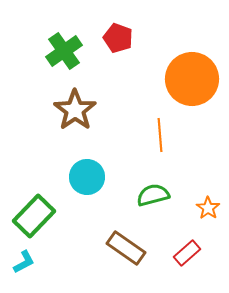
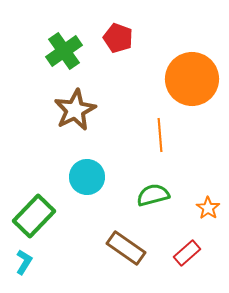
brown star: rotated 9 degrees clockwise
cyan L-shape: rotated 30 degrees counterclockwise
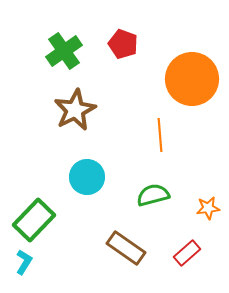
red pentagon: moved 5 px right, 6 px down
orange star: rotated 30 degrees clockwise
green rectangle: moved 4 px down
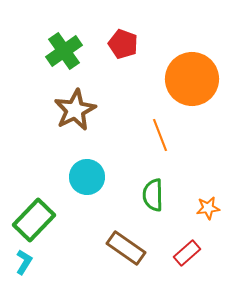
orange line: rotated 16 degrees counterclockwise
green semicircle: rotated 76 degrees counterclockwise
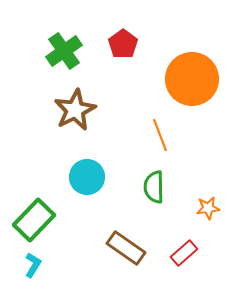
red pentagon: rotated 16 degrees clockwise
green semicircle: moved 1 px right, 8 px up
red rectangle: moved 3 px left
cyan L-shape: moved 9 px right, 3 px down
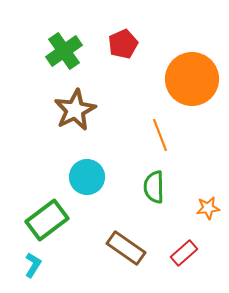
red pentagon: rotated 12 degrees clockwise
green rectangle: moved 13 px right; rotated 9 degrees clockwise
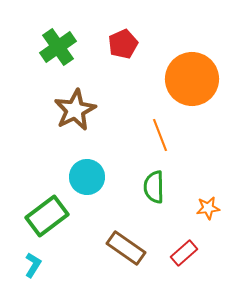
green cross: moved 6 px left, 4 px up
green rectangle: moved 4 px up
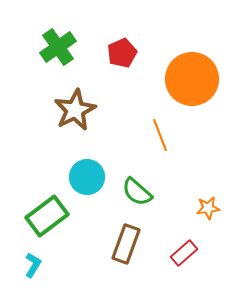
red pentagon: moved 1 px left, 9 px down
green semicircle: moved 17 px left, 5 px down; rotated 48 degrees counterclockwise
brown rectangle: moved 4 px up; rotated 75 degrees clockwise
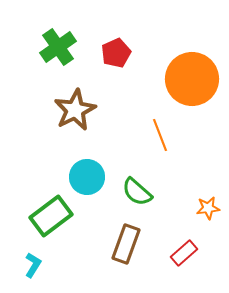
red pentagon: moved 6 px left
green rectangle: moved 4 px right
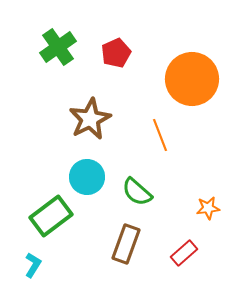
brown star: moved 15 px right, 9 px down
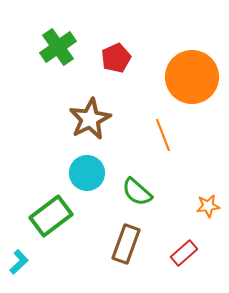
red pentagon: moved 5 px down
orange circle: moved 2 px up
orange line: moved 3 px right
cyan circle: moved 4 px up
orange star: moved 2 px up
cyan L-shape: moved 14 px left, 3 px up; rotated 15 degrees clockwise
